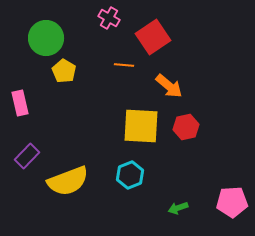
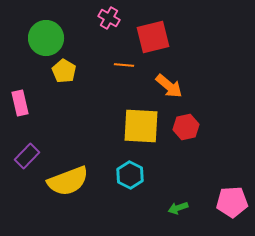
red square: rotated 20 degrees clockwise
cyan hexagon: rotated 12 degrees counterclockwise
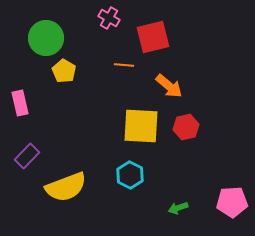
yellow semicircle: moved 2 px left, 6 px down
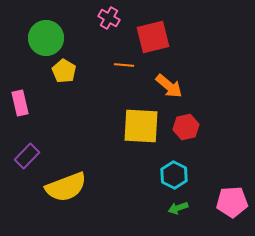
cyan hexagon: moved 44 px right
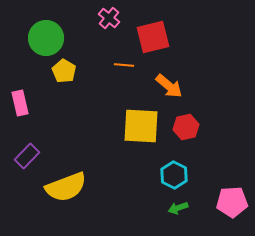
pink cross: rotated 10 degrees clockwise
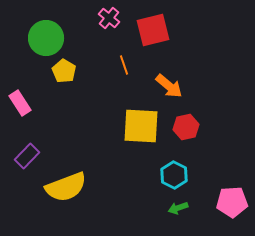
red square: moved 7 px up
orange line: rotated 66 degrees clockwise
pink rectangle: rotated 20 degrees counterclockwise
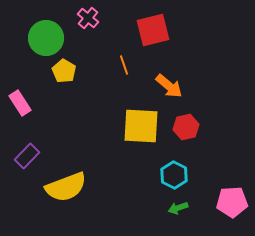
pink cross: moved 21 px left
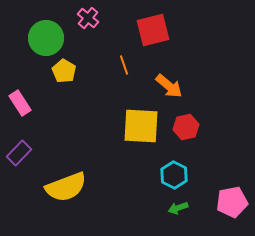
purple rectangle: moved 8 px left, 3 px up
pink pentagon: rotated 8 degrees counterclockwise
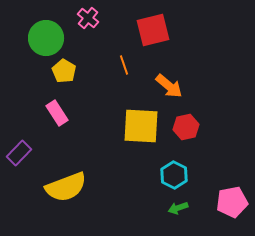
pink rectangle: moved 37 px right, 10 px down
